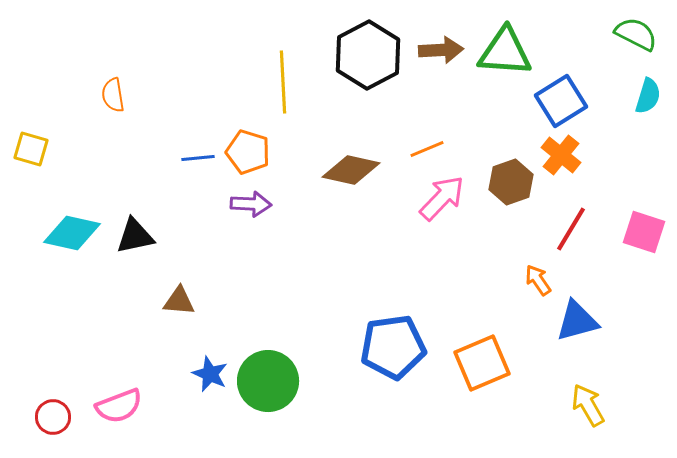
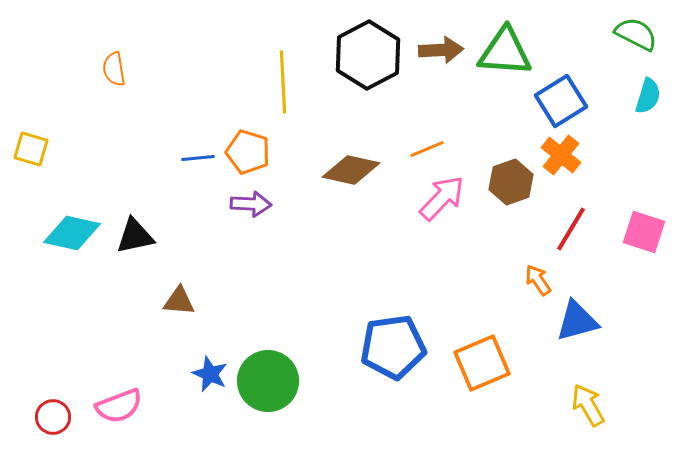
orange semicircle: moved 1 px right, 26 px up
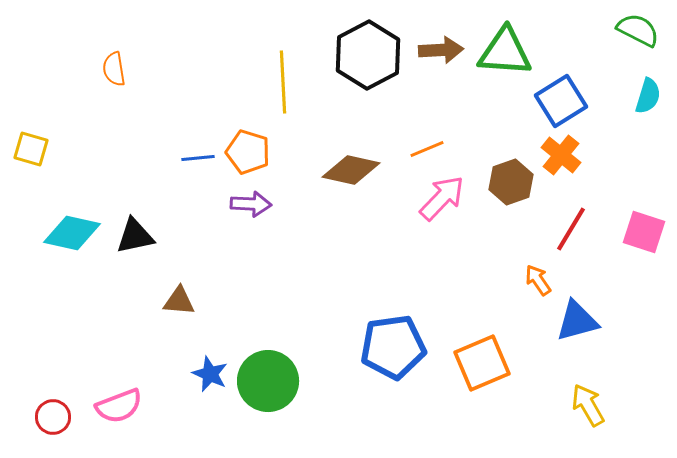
green semicircle: moved 2 px right, 4 px up
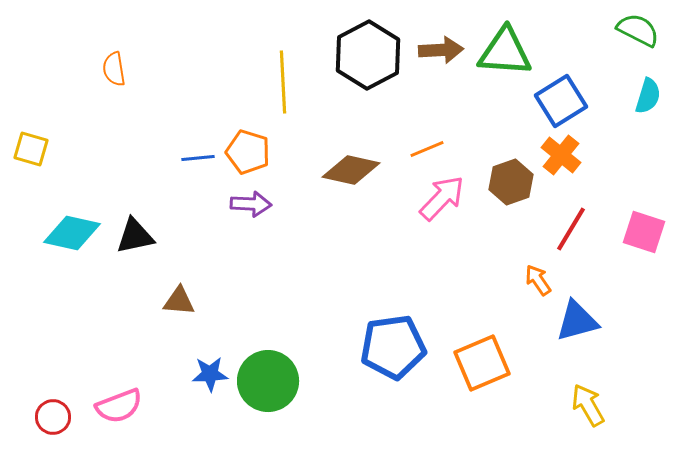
blue star: rotated 27 degrees counterclockwise
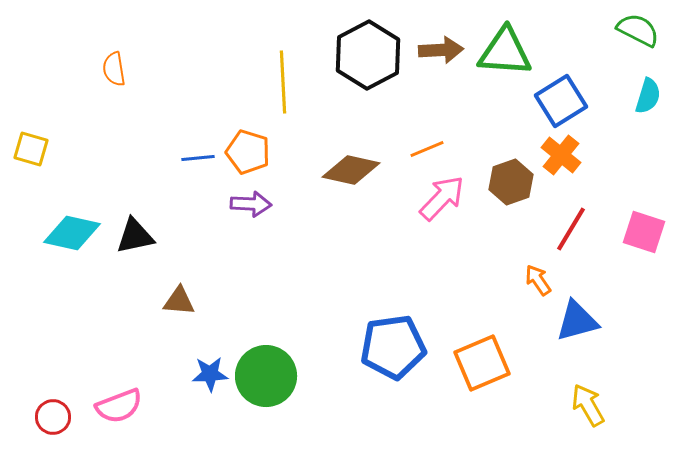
green circle: moved 2 px left, 5 px up
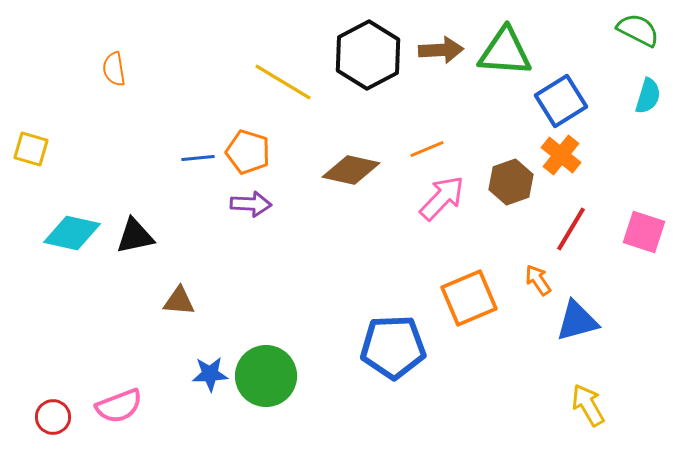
yellow line: rotated 56 degrees counterclockwise
blue pentagon: rotated 6 degrees clockwise
orange square: moved 13 px left, 65 px up
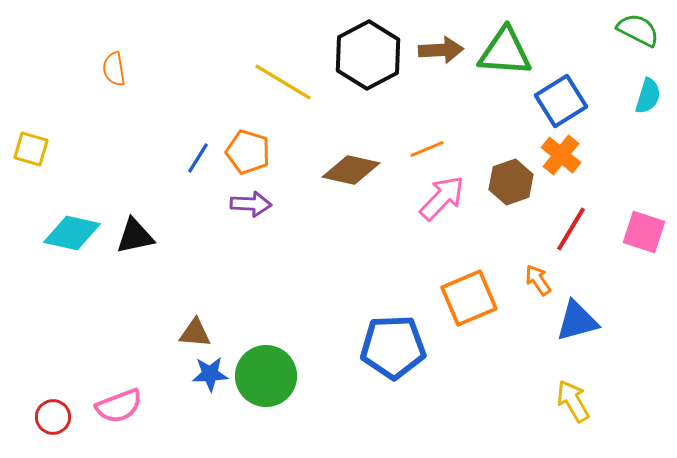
blue line: rotated 52 degrees counterclockwise
brown triangle: moved 16 px right, 32 px down
yellow arrow: moved 15 px left, 4 px up
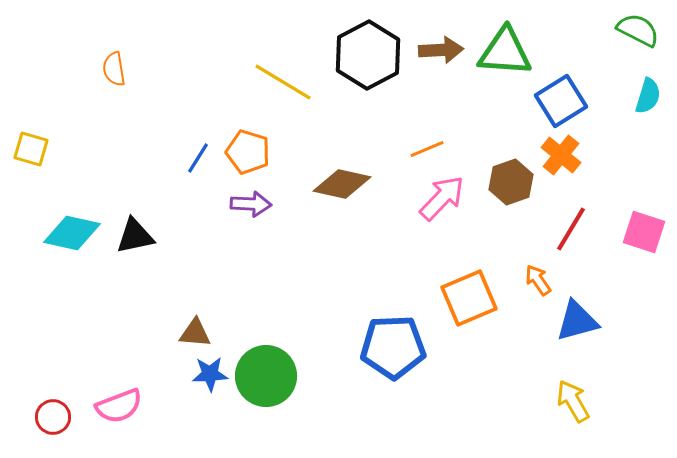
brown diamond: moved 9 px left, 14 px down
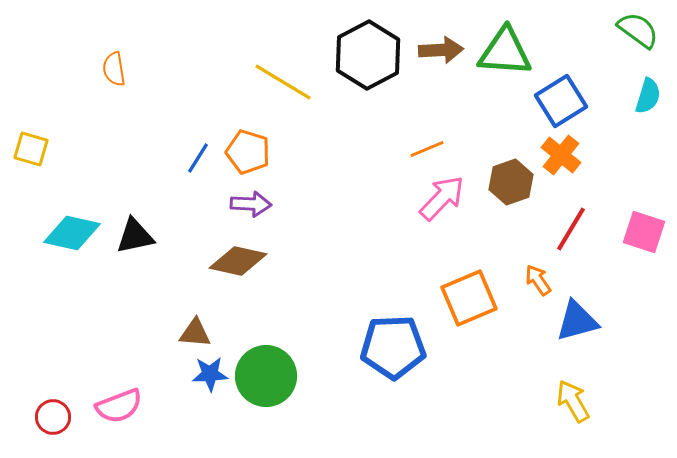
green semicircle: rotated 9 degrees clockwise
brown diamond: moved 104 px left, 77 px down
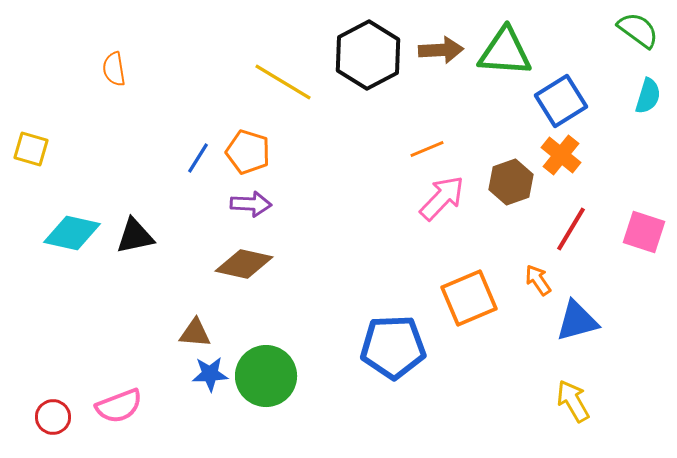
brown diamond: moved 6 px right, 3 px down
